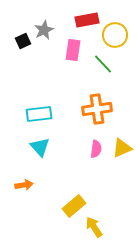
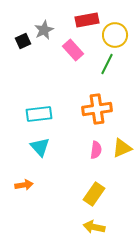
pink rectangle: rotated 50 degrees counterclockwise
green line: moved 4 px right; rotated 70 degrees clockwise
pink semicircle: moved 1 px down
yellow rectangle: moved 20 px right, 12 px up; rotated 15 degrees counterclockwise
yellow arrow: rotated 45 degrees counterclockwise
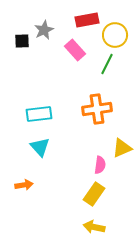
black square: moved 1 px left; rotated 21 degrees clockwise
pink rectangle: moved 2 px right
pink semicircle: moved 4 px right, 15 px down
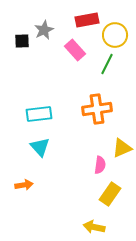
yellow rectangle: moved 16 px right
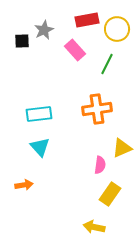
yellow circle: moved 2 px right, 6 px up
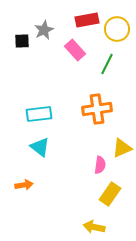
cyan triangle: rotated 10 degrees counterclockwise
